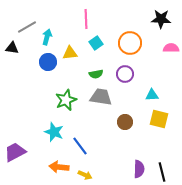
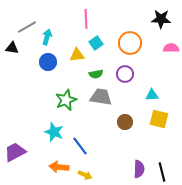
yellow triangle: moved 7 px right, 2 px down
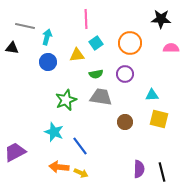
gray line: moved 2 px left, 1 px up; rotated 42 degrees clockwise
yellow arrow: moved 4 px left, 2 px up
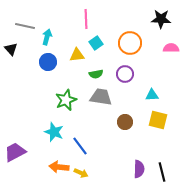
black triangle: moved 1 px left, 1 px down; rotated 40 degrees clockwise
yellow square: moved 1 px left, 1 px down
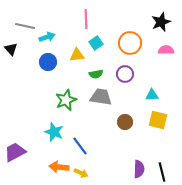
black star: moved 3 px down; rotated 24 degrees counterclockwise
cyan arrow: rotated 56 degrees clockwise
pink semicircle: moved 5 px left, 2 px down
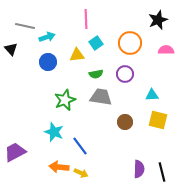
black star: moved 3 px left, 2 px up
green star: moved 1 px left
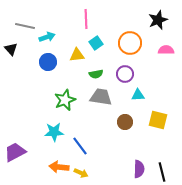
cyan triangle: moved 14 px left
cyan star: rotated 24 degrees counterclockwise
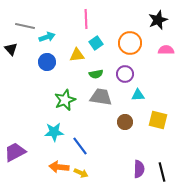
blue circle: moved 1 px left
